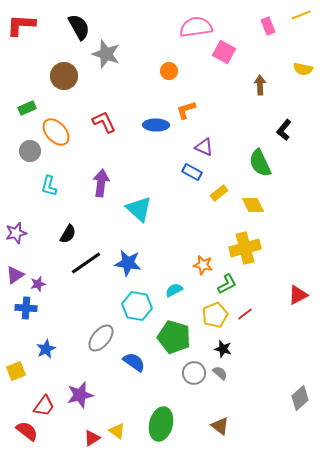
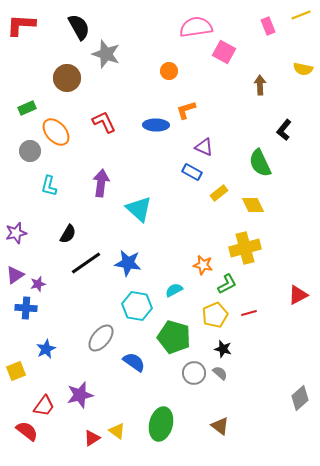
brown circle at (64, 76): moved 3 px right, 2 px down
red line at (245, 314): moved 4 px right, 1 px up; rotated 21 degrees clockwise
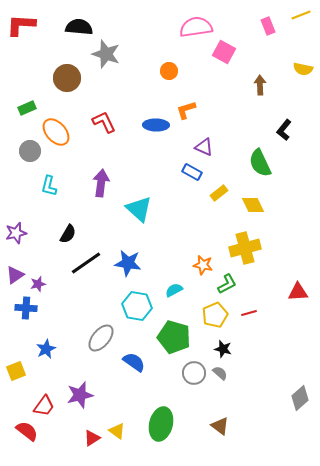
black semicircle at (79, 27): rotated 56 degrees counterclockwise
red triangle at (298, 295): moved 3 px up; rotated 25 degrees clockwise
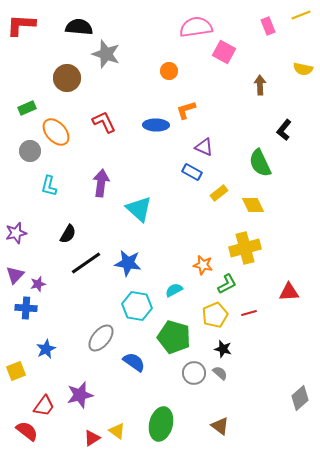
purple triangle at (15, 275): rotated 12 degrees counterclockwise
red triangle at (298, 292): moved 9 px left
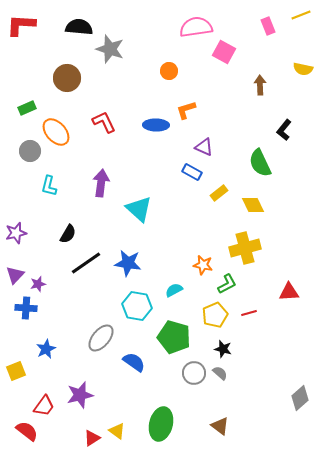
gray star at (106, 54): moved 4 px right, 5 px up
